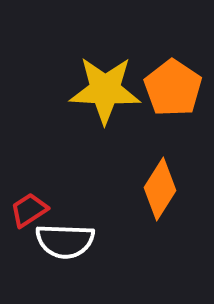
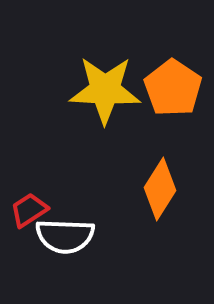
white semicircle: moved 5 px up
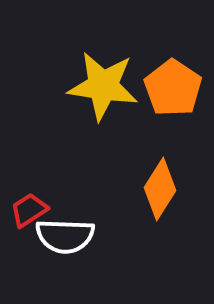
yellow star: moved 2 px left, 4 px up; rotated 6 degrees clockwise
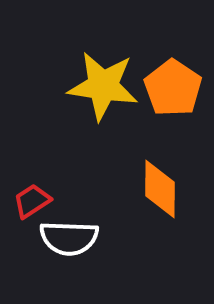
orange diamond: rotated 32 degrees counterclockwise
red trapezoid: moved 3 px right, 9 px up
white semicircle: moved 4 px right, 2 px down
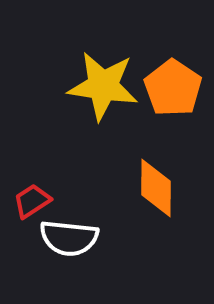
orange diamond: moved 4 px left, 1 px up
white semicircle: rotated 4 degrees clockwise
